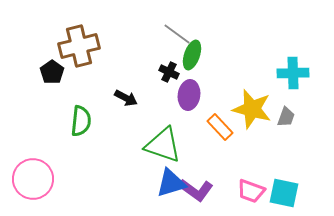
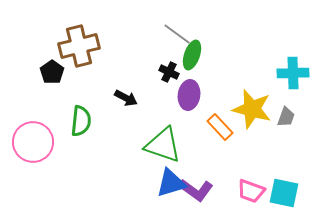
pink circle: moved 37 px up
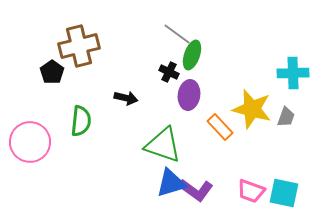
black arrow: rotated 15 degrees counterclockwise
pink circle: moved 3 px left
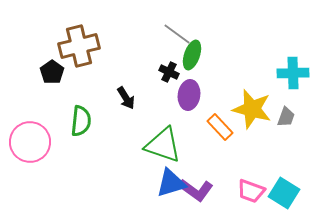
black arrow: rotated 45 degrees clockwise
cyan square: rotated 20 degrees clockwise
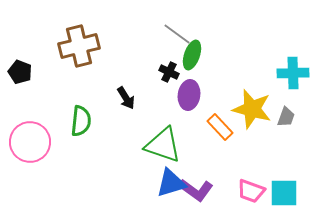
black pentagon: moved 32 px left; rotated 15 degrees counterclockwise
cyan square: rotated 32 degrees counterclockwise
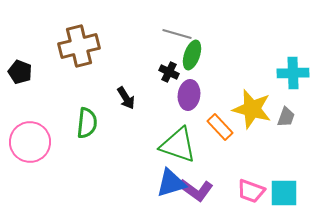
gray line: rotated 20 degrees counterclockwise
green semicircle: moved 6 px right, 2 px down
green triangle: moved 15 px right
